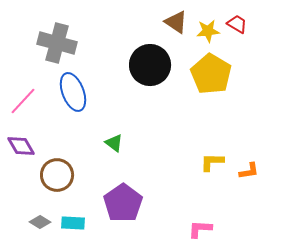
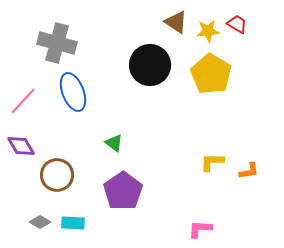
purple pentagon: moved 12 px up
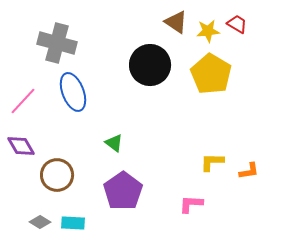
pink L-shape: moved 9 px left, 25 px up
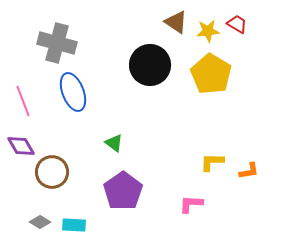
pink line: rotated 64 degrees counterclockwise
brown circle: moved 5 px left, 3 px up
cyan rectangle: moved 1 px right, 2 px down
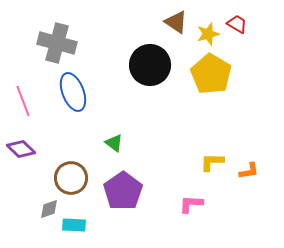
yellow star: moved 3 px down; rotated 10 degrees counterclockwise
purple diamond: moved 3 px down; rotated 16 degrees counterclockwise
brown circle: moved 19 px right, 6 px down
gray diamond: moved 9 px right, 13 px up; rotated 50 degrees counterclockwise
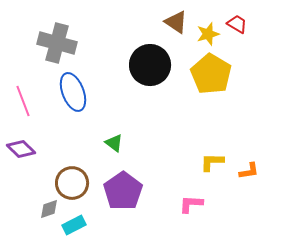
brown circle: moved 1 px right, 5 px down
cyan rectangle: rotated 30 degrees counterclockwise
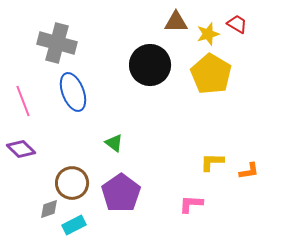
brown triangle: rotated 35 degrees counterclockwise
purple pentagon: moved 2 px left, 2 px down
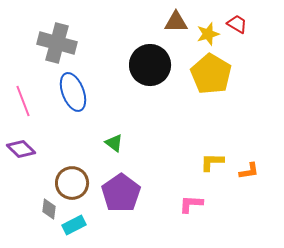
gray diamond: rotated 65 degrees counterclockwise
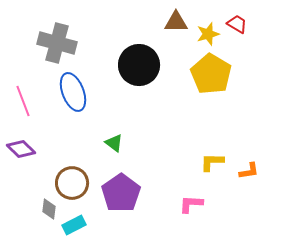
black circle: moved 11 px left
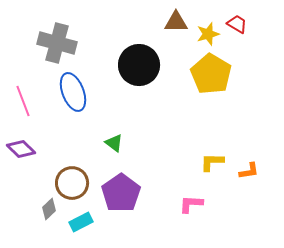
gray diamond: rotated 40 degrees clockwise
cyan rectangle: moved 7 px right, 3 px up
